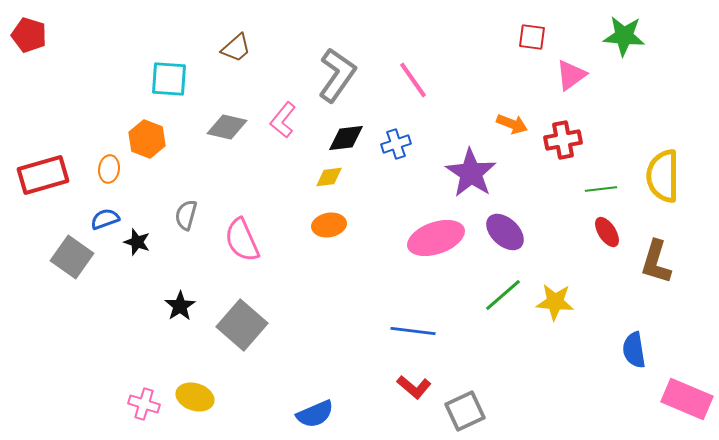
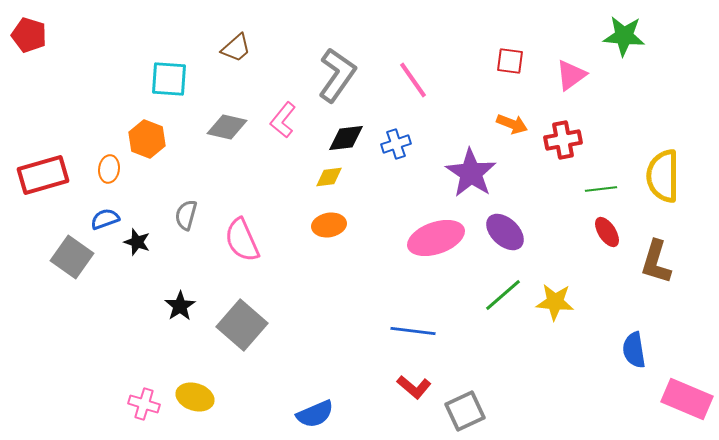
red square at (532, 37): moved 22 px left, 24 px down
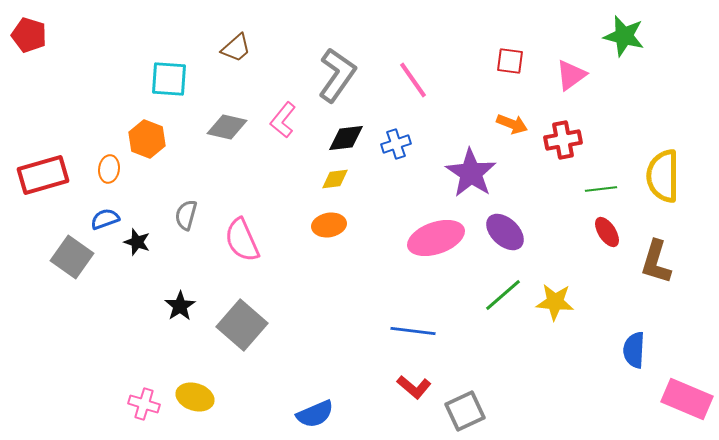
green star at (624, 36): rotated 9 degrees clockwise
yellow diamond at (329, 177): moved 6 px right, 2 px down
blue semicircle at (634, 350): rotated 12 degrees clockwise
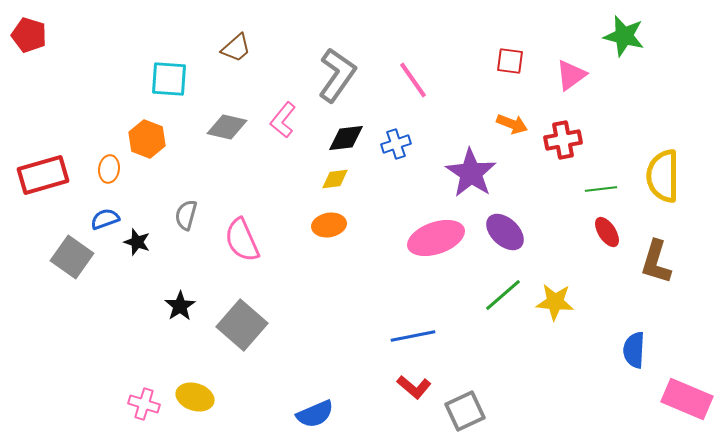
blue line at (413, 331): moved 5 px down; rotated 18 degrees counterclockwise
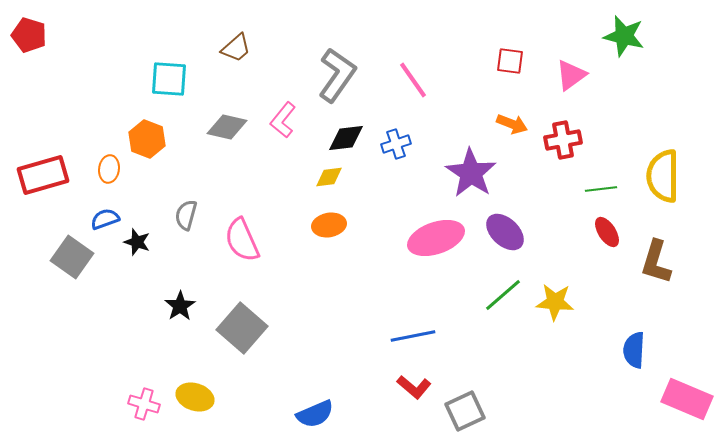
yellow diamond at (335, 179): moved 6 px left, 2 px up
gray square at (242, 325): moved 3 px down
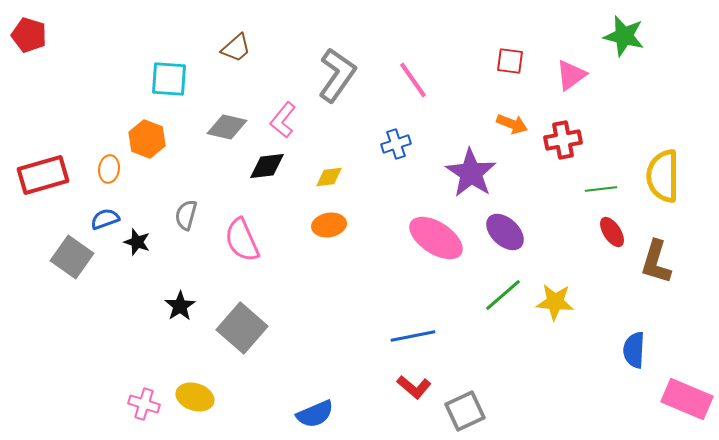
black diamond at (346, 138): moved 79 px left, 28 px down
red ellipse at (607, 232): moved 5 px right
pink ellipse at (436, 238): rotated 52 degrees clockwise
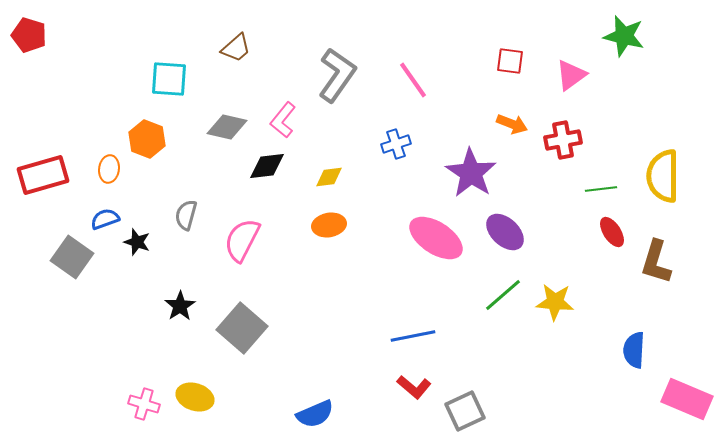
pink semicircle at (242, 240): rotated 51 degrees clockwise
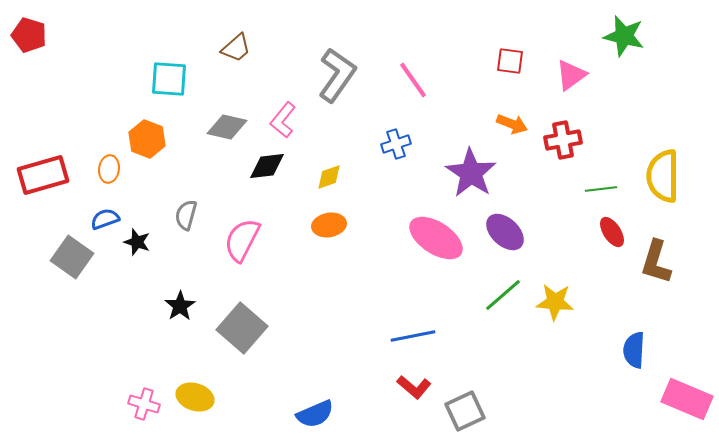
yellow diamond at (329, 177): rotated 12 degrees counterclockwise
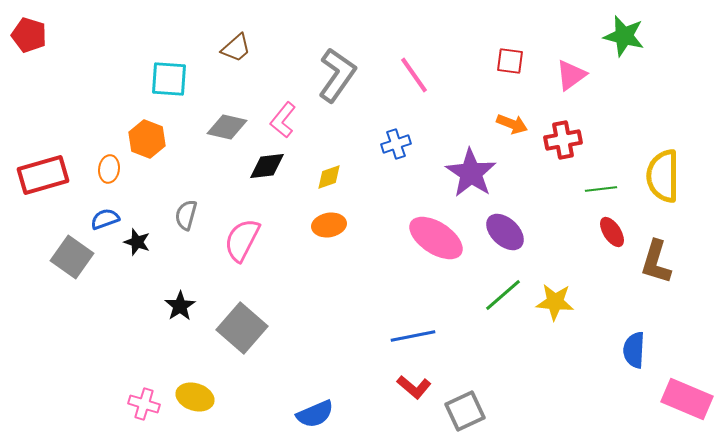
pink line at (413, 80): moved 1 px right, 5 px up
